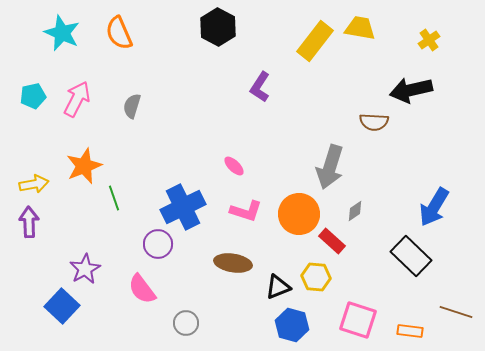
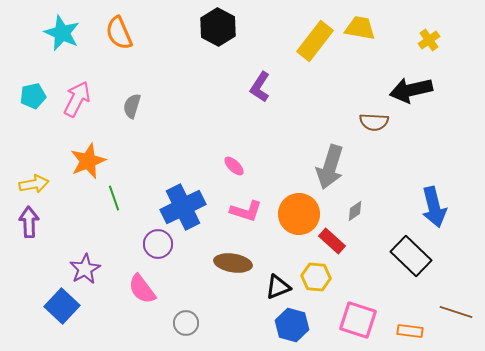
orange star: moved 4 px right, 5 px up
blue arrow: rotated 45 degrees counterclockwise
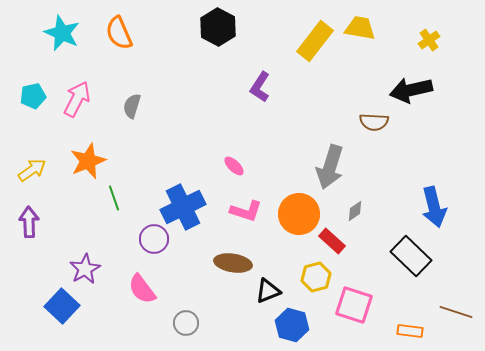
yellow arrow: moved 2 px left, 14 px up; rotated 24 degrees counterclockwise
purple circle: moved 4 px left, 5 px up
yellow hexagon: rotated 20 degrees counterclockwise
black triangle: moved 10 px left, 4 px down
pink square: moved 4 px left, 15 px up
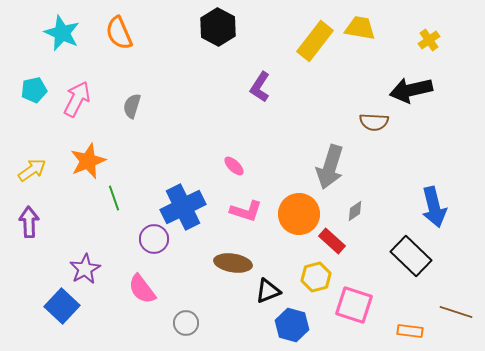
cyan pentagon: moved 1 px right, 6 px up
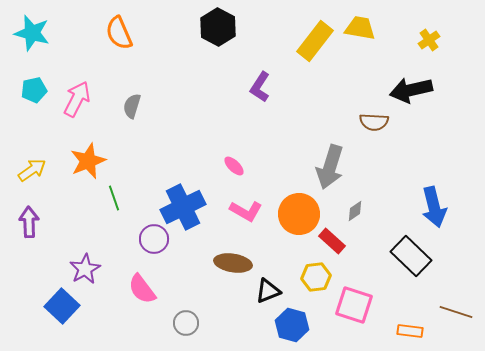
cyan star: moved 30 px left; rotated 9 degrees counterclockwise
pink L-shape: rotated 12 degrees clockwise
yellow hexagon: rotated 8 degrees clockwise
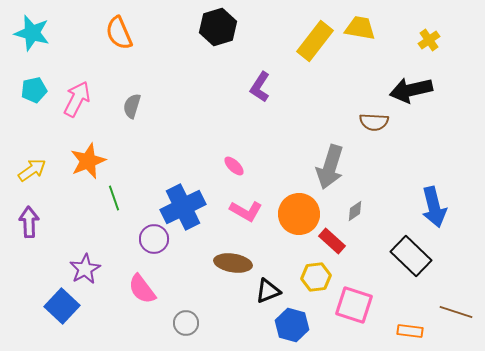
black hexagon: rotated 15 degrees clockwise
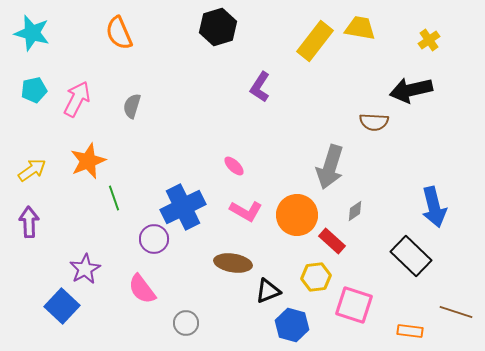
orange circle: moved 2 px left, 1 px down
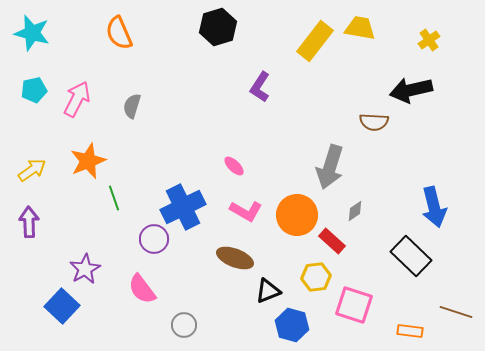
brown ellipse: moved 2 px right, 5 px up; rotated 12 degrees clockwise
gray circle: moved 2 px left, 2 px down
